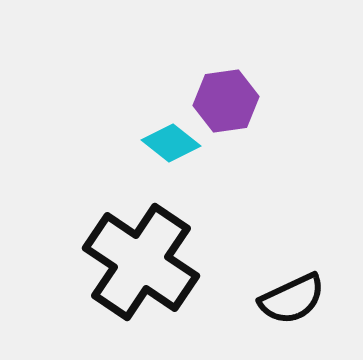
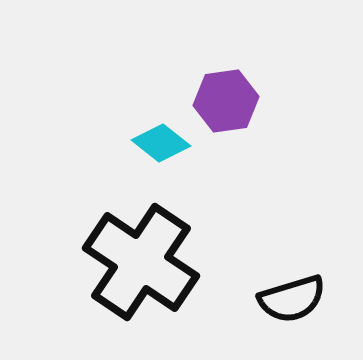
cyan diamond: moved 10 px left
black semicircle: rotated 8 degrees clockwise
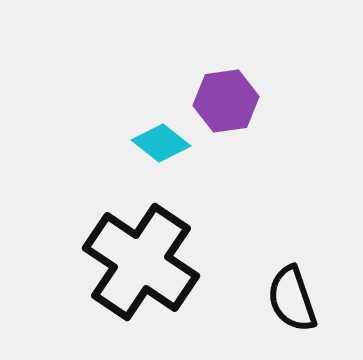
black semicircle: rotated 88 degrees clockwise
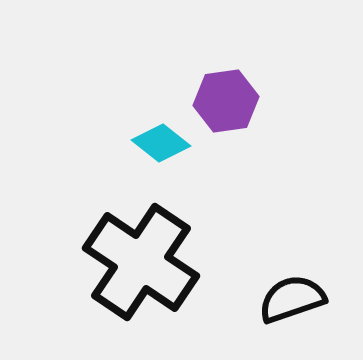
black semicircle: rotated 90 degrees clockwise
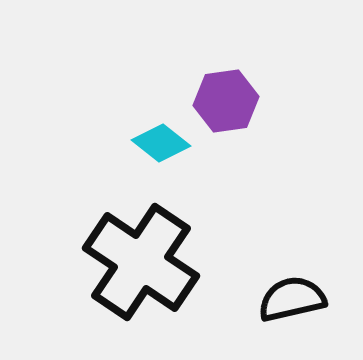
black semicircle: rotated 6 degrees clockwise
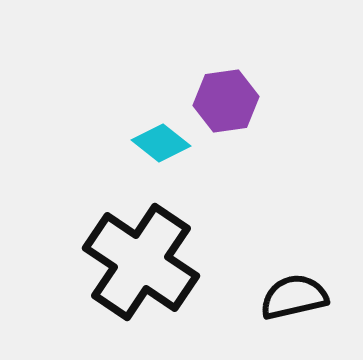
black semicircle: moved 2 px right, 2 px up
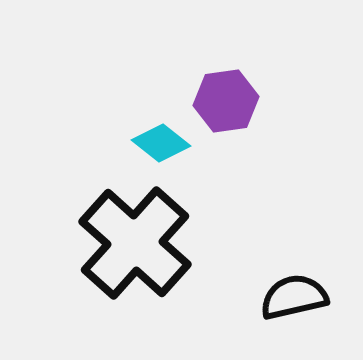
black cross: moved 6 px left, 19 px up; rotated 8 degrees clockwise
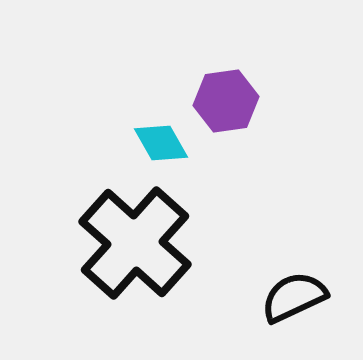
cyan diamond: rotated 22 degrees clockwise
black semicircle: rotated 12 degrees counterclockwise
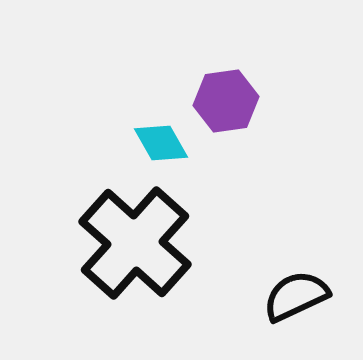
black semicircle: moved 2 px right, 1 px up
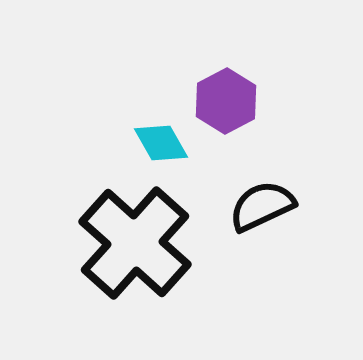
purple hexagon: rotated 20 degrees counterclockwise
black semicircle: moved 34 px left, 90 px up
